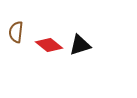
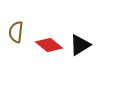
black triangle: rotated 15 degrees counterclockwise
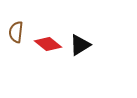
red diamond: moved 1 px left, 1 px up
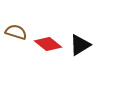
brown semicircle: rotated 100 degrees clockwise
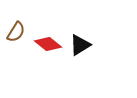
brown semicircle: rotated 105 degrees clockwise
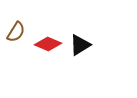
red diamond: rotated 16 degrees counterclockwise
